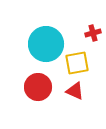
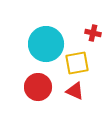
red cross: rotated 28 degrees clockwise
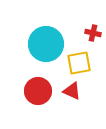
yellow square: moved 2 px right
red circle: moved 4 px down
red triangle: moved 3 px left
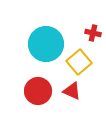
yellow square: moved 1 px up; rotated 30 degrees counterclockwise
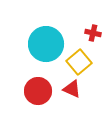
red triangle: moved 2 px up
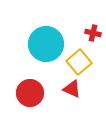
red circle: moved 8 px left, 2 px down
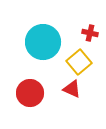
red cross: moved 3 px left
cyan circle: moved 3 px left, 2 px up
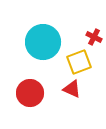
red cross: moved 4 px right, 4 px down; rotated 14 degrees clockwise
yellow square: rotated 20 degrees clockwise
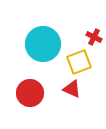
cyan circle: moved 2 px down
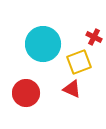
red circle: moved 4 px left
